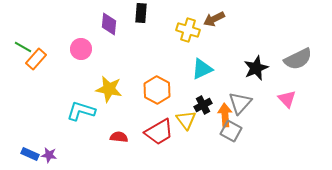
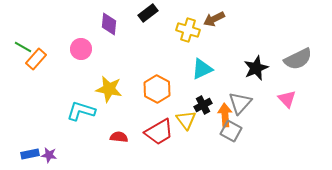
black rectangle: moved 7 px right; rotated 48 degrees clockwise
orange hexagon: moved 1 px up
blue rectangle: rotated 36 degrees counterclockwise
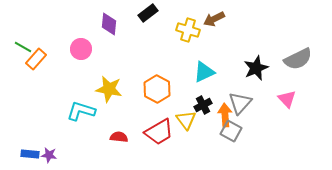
cyan triangle: moved 2 px right, 3 px down
blue rectangle: rotated 18 degrees clockwise
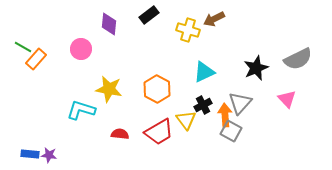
black rectangle: moved 1 px right, 2 px down
cyan L-shape: moved 1 px up
red semicircle: moved 1 px right, 3 px up
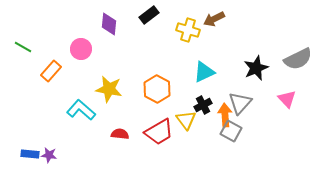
orange rectangle: moved 15 px right, 12 px down
cyan L-shape: rotated 24 degrees clockwise
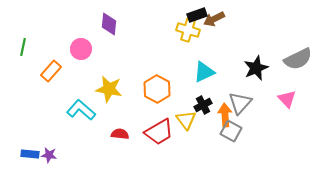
black rectangle: moved 48 px right; rotated 18 degrees clockwise
green line: rotated 72 degrees clockwise
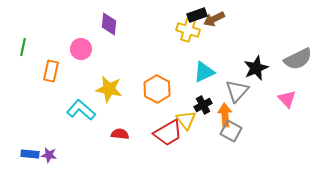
orange rectangle: rotated 30 degrees counterclockwise
gray triangle: moved 3 px left, 12 px up
red trapezoid: moved 9 px right, 1 px down
